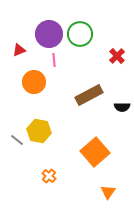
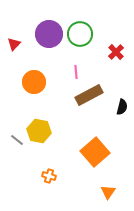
red triangle: moved 5 px left, 6 px up; rotated 24 degrees counterclockwise
red cross: moved 1 px left, 4 px up
pink line: moved 22 px right, 12 px down
black semicircle: rotated 77 degrees counterclockwise
orange cross: rotated 24 degrees counterclockwise
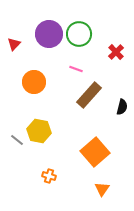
green circle: moved 1 px left
pink line: moved 3 px up; rotated 64 degrees counterclockwise
brown rectangle: rotated 20 degrees counterclockwise
orange triangle: moved 6 px left, 3 px up
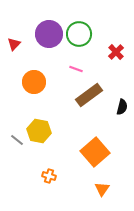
brown rectangle: rotated 12 degrees clockwise
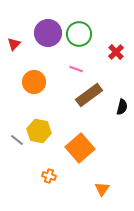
purple circle: moved 1 px left, 1 px up
orange square: moved 15 px left, 4 px up
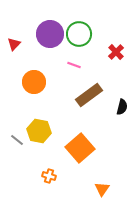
purple circle: moved 2 px right, 1 px down
pink line: moved 2 px left, 4 px up
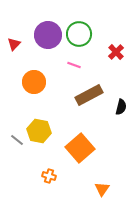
purple circle: moved 2 px left, 1 px down
brown rectangle: rotated 8 degrees clockwise
black semicircle: moved 1 px left
